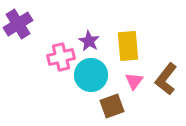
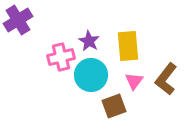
purple cross: moved 4 px up
brown square: moved 2 px right
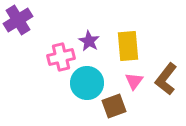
cyan circle: moved 4 px left, 8 px down
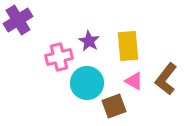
pink cross: moved 2 px left
pink triangle: rotated 36 degrees counterclockwise
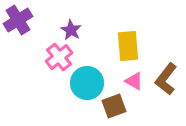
purple star: moved 18 px left, 11 px up
pink cross: rotated 24 degrees counterclockwise
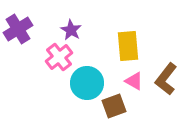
purple cross: moved 9 px down
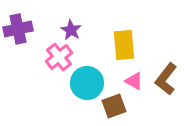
purple cross: rotated 20 degrees clockwise
yellow rectangle: moved 4 px left, 1 px up
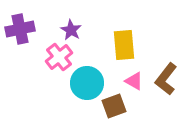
purple cross: moved 2 px right
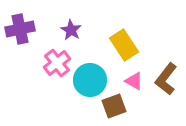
yellow rectangle: rotated 28 degrees counterclockwise
pink cross: moved 2 px left, 6 px down
cyan circle: moved 3 px right, 3 px up
